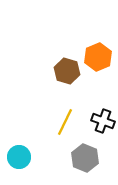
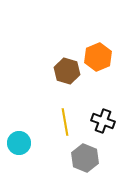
yellow line: rotated 36 degrees counterclockwise
cyan circle: moved 14 px up
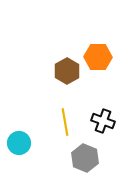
orange hexagon: rotated 24 degrees clockwise
brown hexagon: rotated 15 degrees clockwise
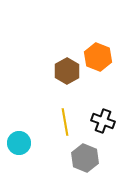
orange hexagon: rotated 20 degrees clockwise
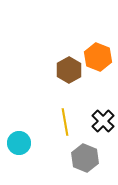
brown hexagon: moved 2 px right, 1 px up
black cross: rotated 25 degrees clockwise
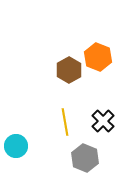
cyan circle: moved 3 px left, 3 px down
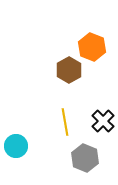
orange hexagon: moved 6 px left, 10 px up
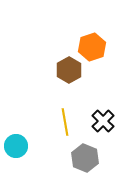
orange hexagon: rotated 20 degrees clockwise
